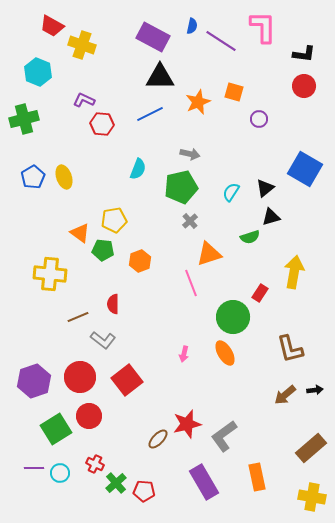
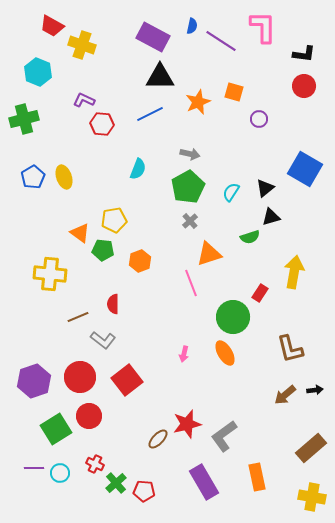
green pentagon at (181, 187): moved 7 px right; rotated 16 degrees counterclockwise
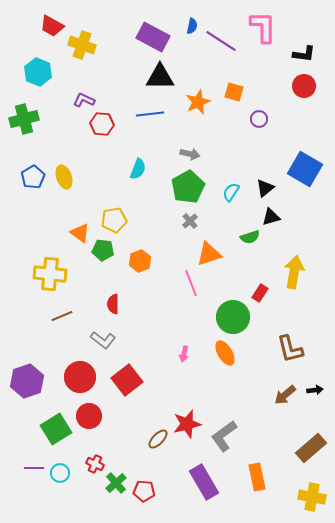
blue line at (150, 114): rotated 20 degrees clockwise
brown line at (78, 317): moved 16 px left, 1 px up
purple hexagon at (34, 381): moved 7 px left
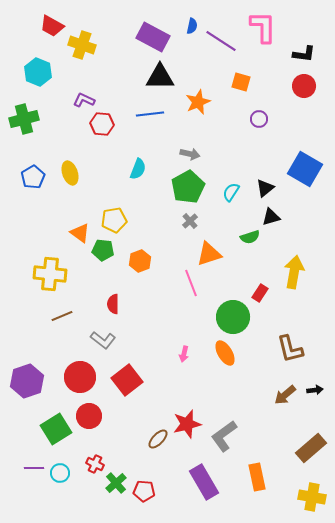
orange square at (234, 92): moved 7 px right, 10 px up
yellow ellipse at (64, 177): moved 6 px right, 4 px up
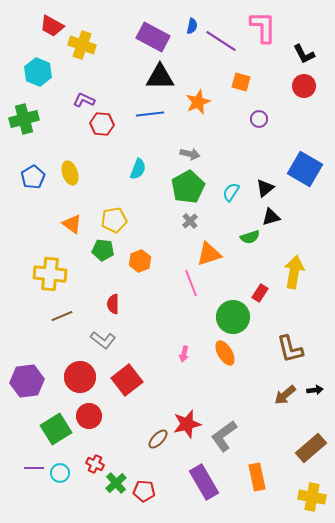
black L-shape at (304, 54): rotated 55 degrees clockwise
orange triangle at (80, 233): moved 8 px left, 9 px up
purple hexagon at (27, 381): rotated 12 degrees clockwise
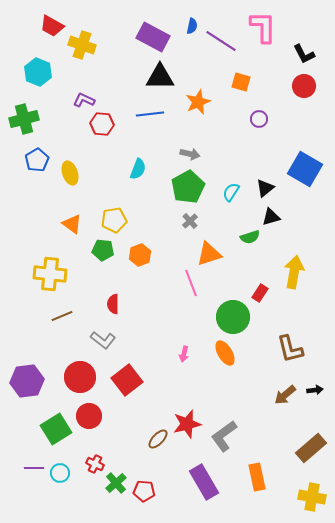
blue pentagon at (33, 177): moved 4 px right, 17 px up
orange hexagon at (140, 261): moved 6 px up
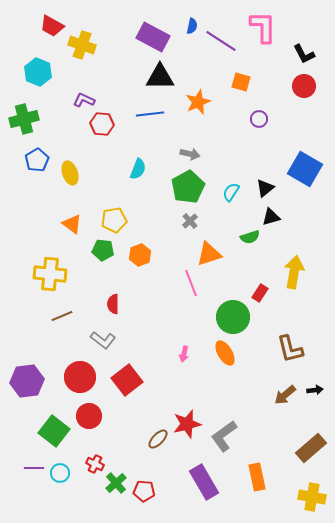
green square at (56, 429): moved 2 px left, 2 px down; rotated 20 degrees counterclockwise
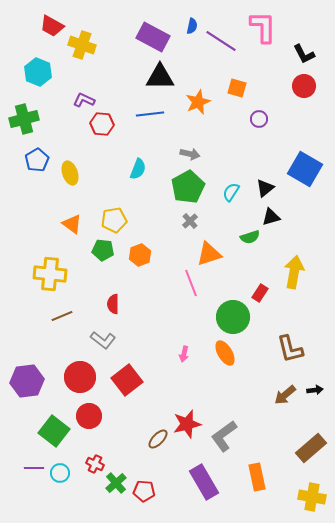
orange square at (241, 82): moved 4 px left, 6 px down
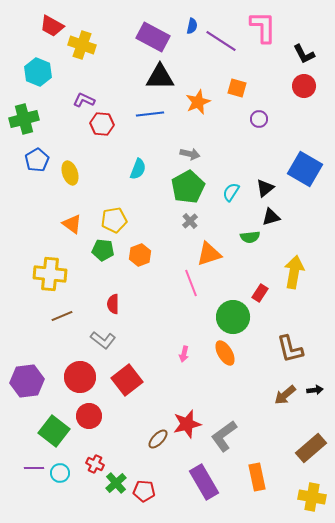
green semicircle at (250, 237): rotated 12 degrees clockwise
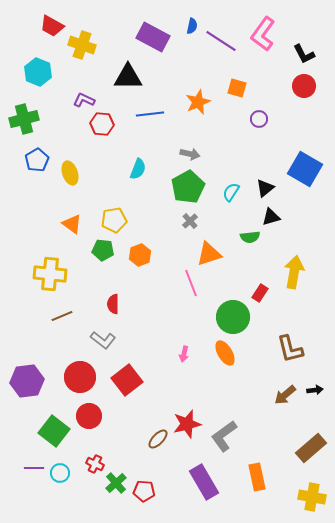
pink L-shape at (263, 27): moved 7 px down; rotated 144 degrees counterclockwise
black triangle at (160, 77): moved 32 px left
